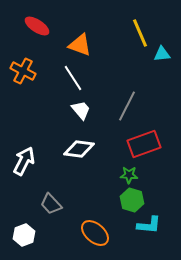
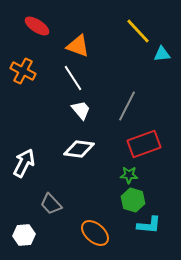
yellow line: moved 2 px left, 2 px up; rotated 20 degrees counterclockwise
orange triangle: moved 2 px left, 1 px down
white arrow: moved 2 px down
green hexagon: moved 1 px right
white hexagon: rotated 15 degrees clockwise
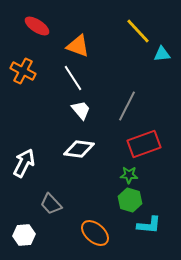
green hexagon: moved 3 px left
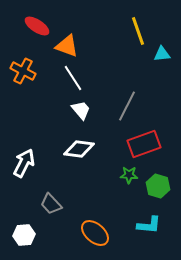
yellow line: rotated 24 degrees clockwise
orange triangle: moved 11 px left
green hexagon: moved 28 px right, 14 px up
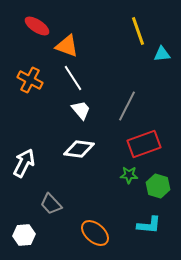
orange cross: moved 7 px right, 9 px down
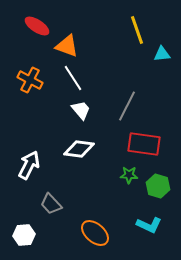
yellow line: moved 1 px left, 1 px up
red rectangle: rotated 28 degrees clockwise
white arrow: moved 5 px right, 2 px down
cyan L-shape: rotated 20 degrees clockwise
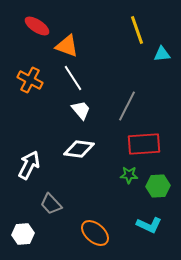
red rectangle: rotated 12 degrees counterclockwise
green hexagon: rotated 20 degrees counterclockwise
white hexagon: moved 1 px left, 1 px up
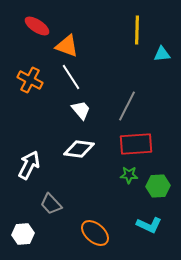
yellow line: rotated 20 degrees clockwise
white line: moved 2 px left, 1 px up
red rectangle: moved 8 px left
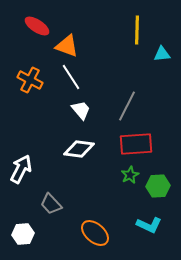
white arrow: moved 8 px left, 4 px down
green star: moved 1 px right; rotated 30 degrees counterclockwise
